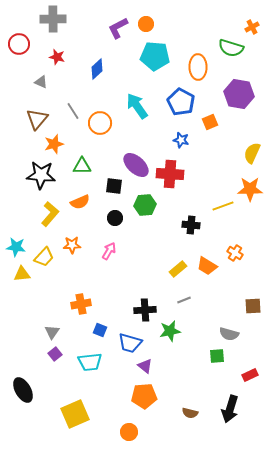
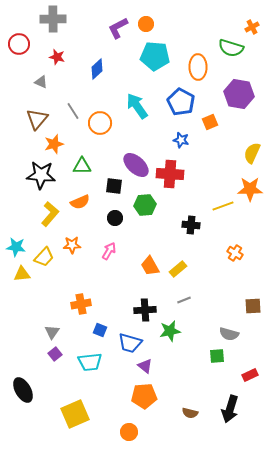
orange trapezoid at (207, 266): moved 57 px left; rotated 30 degrees clockwise
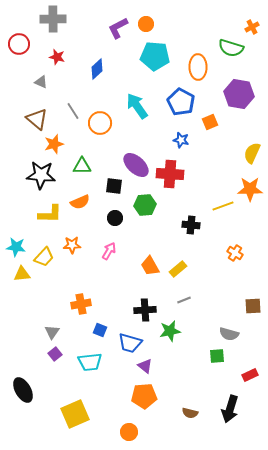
brown triangle at (37, 119): rotated 30 degrees counterclockwise
yellow L-shape at (50, 214): rotated 50 degrees clockwise
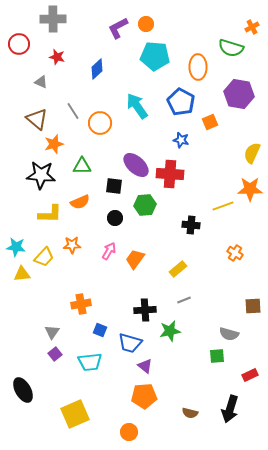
orange trapezoid at (150, 266): moved 15 px left, 7 px up; rotated 65 degrees clockwise
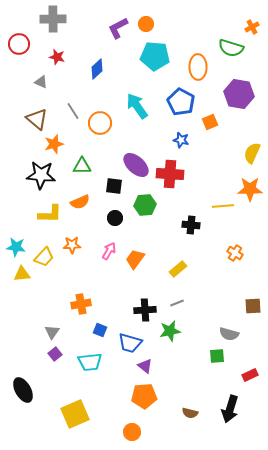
yellow line at (223, 206): rotated 15 degrees clockwise
gray line at (184, 300): moved 7 px left, 3 px down
orange circle at (129, 432): moved 3 px right
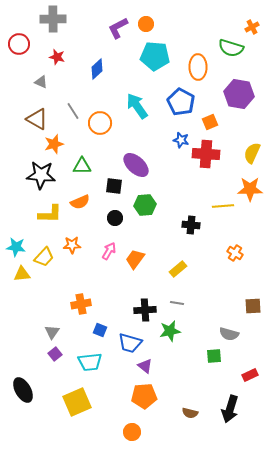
brown triangle at (37, 119): rotated 10 degrees counterclockwise
red cross at (170, 174): moved 36 px right, 20 px up
gray line at (177, 303): rotated 32 degrees clockwise
green square at (217, 356): moved 3 px left
yellow square at (75, 414): moved 2 px right, 12 px up
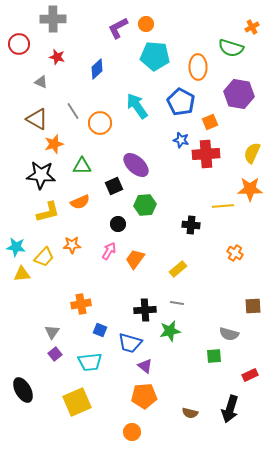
red cross at (206, 154): rotated 8 degrees counterclockwise
black square at (114, 186): rotated 30 degrees counterclockwise
yellow L-shape at (50, 214): moved 2 px left, 2 px up; rotated 15 degrees counterclockwise
black circle at (115, 218): moved 3 px right, 6 px down
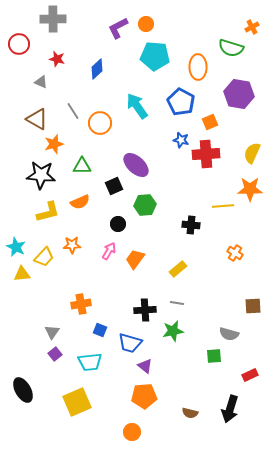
red star at (57, 57): moved 2 px down
cyan star at (16, 247): rotated 18 degrees clockwise
green star at (170, 331): moved 3 px right
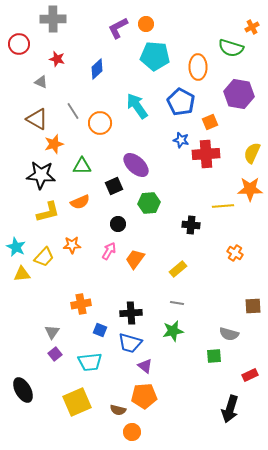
green hexagon at (145, 205): moved 4 px right, 2 px up
black cross at (145, 310): moved 14 px left, 3 px down
brown semicircle at (190, 413): moved 72 px left, 3 px up
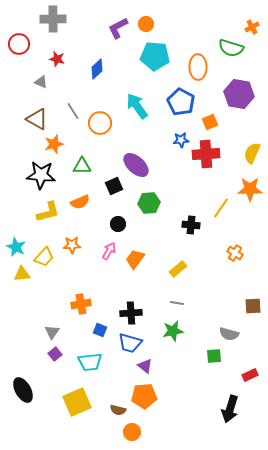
blue star at (181, 140): rotated 21 degrees counterclockwise
yellow line at (223, 206): moved 2 px left, 2 px down; rotated 50 degrees counterclockwise
